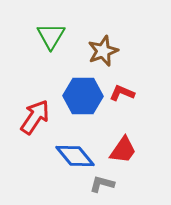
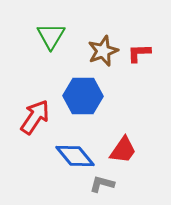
red L-shape: moved 17 px right, 40 px up; rotated 25 degrees counterclockwise
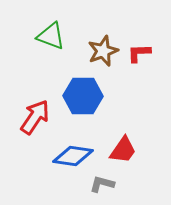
green triangle: rotated 40 degrees counterclockwise
blue diamond: moved 2 px left; rotated 42 degrees counterclockwise
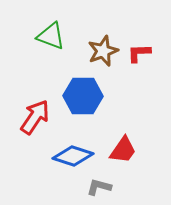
blue diamond: rotated 9 degrees clockwise
gray L-shape: moved 3 px left, 3 px down
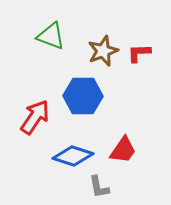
gray L-shape: rotated 115 degrees counterclockwise
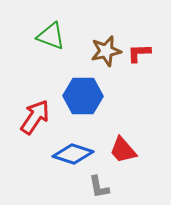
brown star: moved 3 px right; rotated 8 degrees clockwise
red trapezoid: rotated 104 degrees clockwise
blue diamond: moved 2 px up
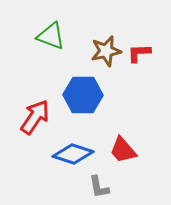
blue hexagon: moved 1 px up
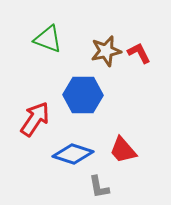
green triangle: moved 3 px left, 3 px down
red L-shape: rotated 65 degrees clockwise
red arrow: moved 2 px down
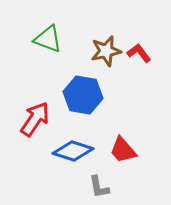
red L-shape: rotated 10 degrees counterclockwise
blue hexagon: rotated 9 degrees clockwise
blue diamond: moved 3 px up
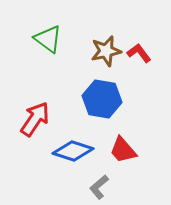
green triangle: rotated 16 degrees clockwise
blue hexagon: moved 19 px right, 4 px down
gray L-shape: rotated 60 degrees clockwise
